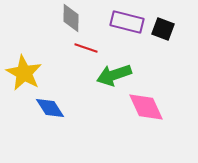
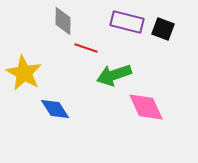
gray diamond: moved 8 px left, 3 px down
blue diamond: moved 5 px right, 1 px down
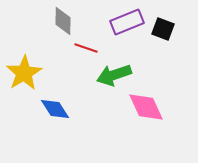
purple rectangle: rotated 36 degrees counterclockwise
yellow star: rotated 12 degrees clockwise
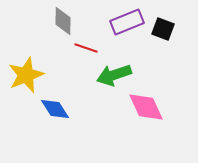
yellow star: moved 2 px right, 2 px down; rotated 9 degrees clockwise
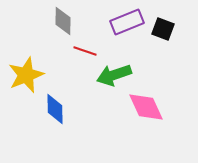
red line: moved 1 px left, 3 px down
blue diamond: rotated 32 degrees clockwise
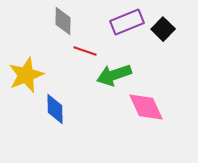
black square: rotated 25 degrees clockwise
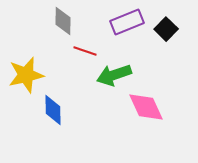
black square: moved 3 px right
yellow star: rotated 9 degrees clockwise
blue diamond: moved 2 px left, 1 px down
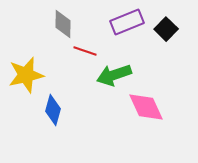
gray diamond: moved 3 px down
blue diamond: rotated 16 degrees clockwise
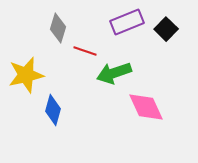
gray diamond: moved 5 px left, 4 px down; rotated 16 degrees clockwise
green arrow: moved 2 px up
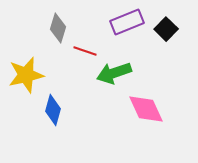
pink diamond: moved 2 px down
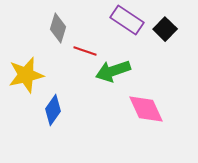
purple rectangle: moved 2 px up; rotated 56 degrees clockwise
black square: moved 1 px left
green arrow: moved 1 px left, 2 px up
blue diamond: rotated 20 degrees clockwise
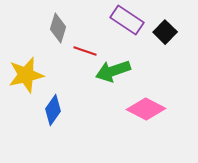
black square: moved 3 px down
pink diamond: rotated 39 degrees counterclockwise
